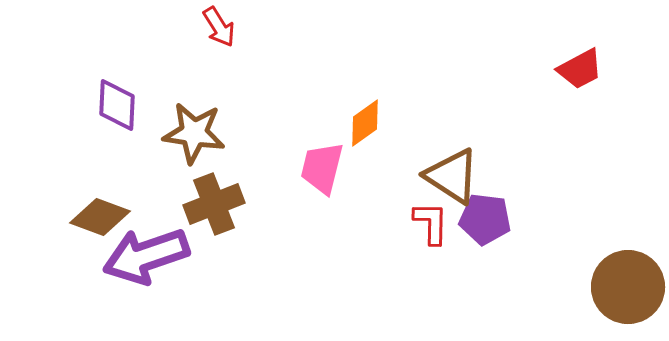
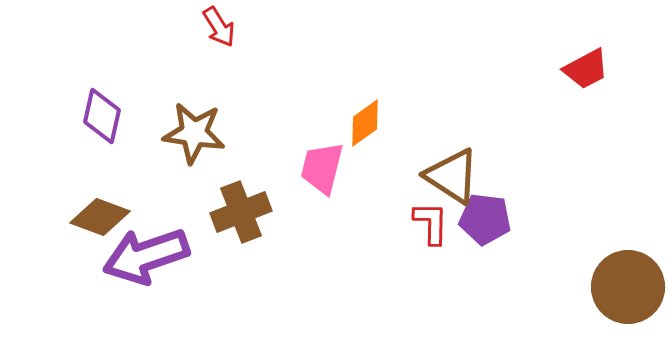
red trapezoid: moved 6 px right
purple diamond: moved 15 px left, 11 px down; rotated 10 degrees clockwise
brown cross: moved 27 px right, 8 px down
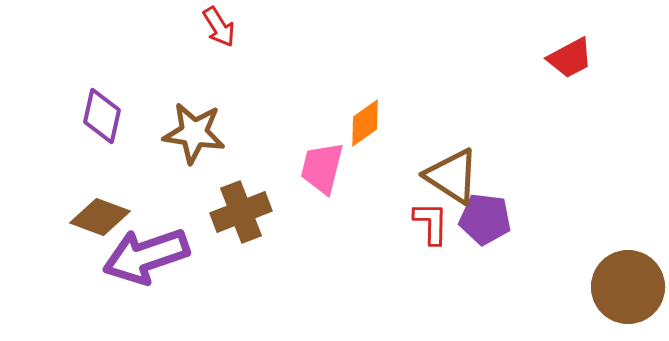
red trapezoid: moved 16 px left, 11 px up
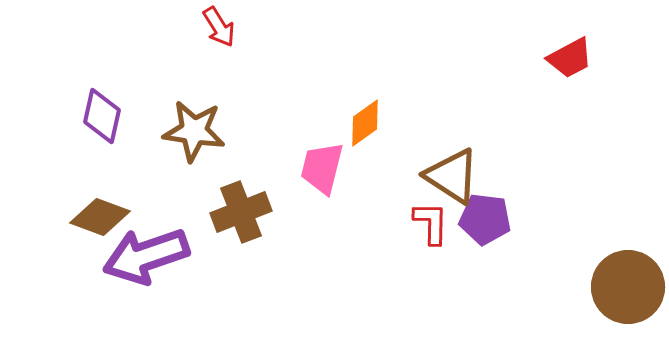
brown star: moved 2 px up
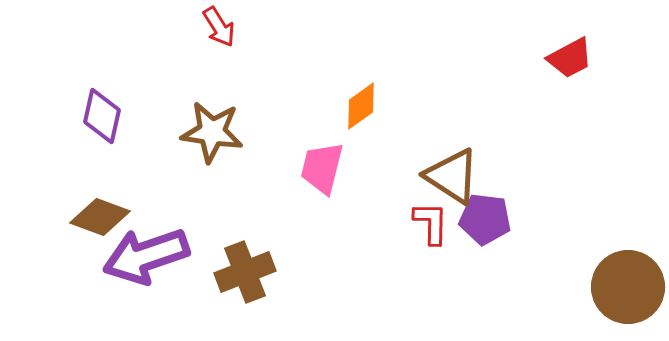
orange diamond: moved 4 px left, 17 px up
brown star: moved 18 px right, 1 px down
brown cross: moved 4 px right, 60 px down
